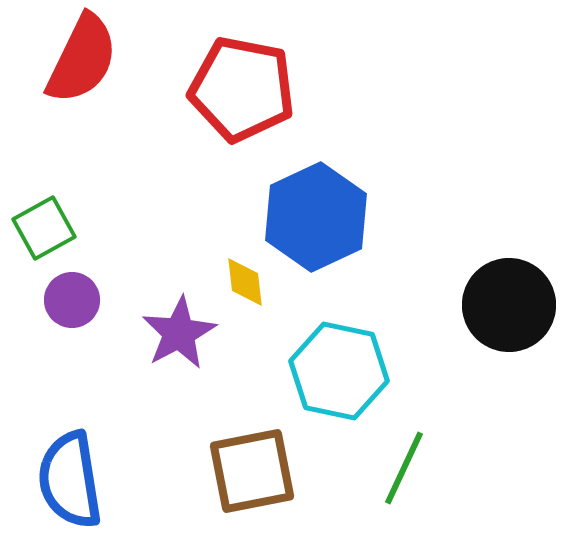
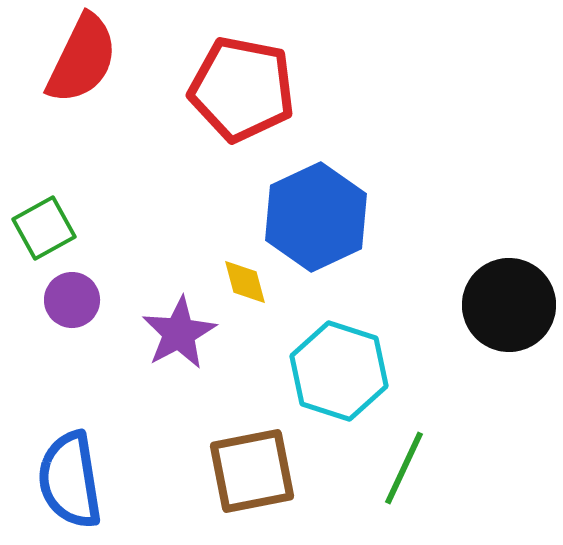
yellow diamond: rotated 8 degrees counterclockwise
cyan hexagon: rotated 6 degrees clockwise
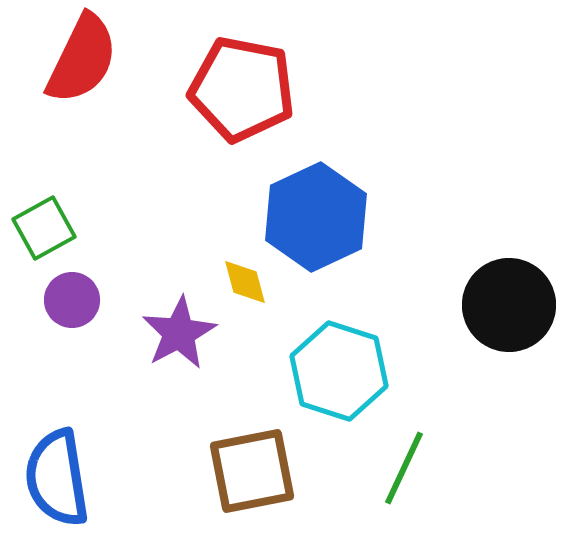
blue semicircle: moved 13 px left, 2 px up
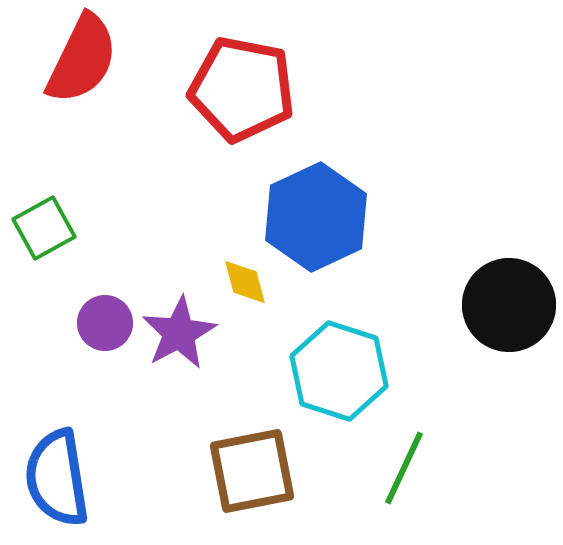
purple circle: moved 33 px right, 23 px down
